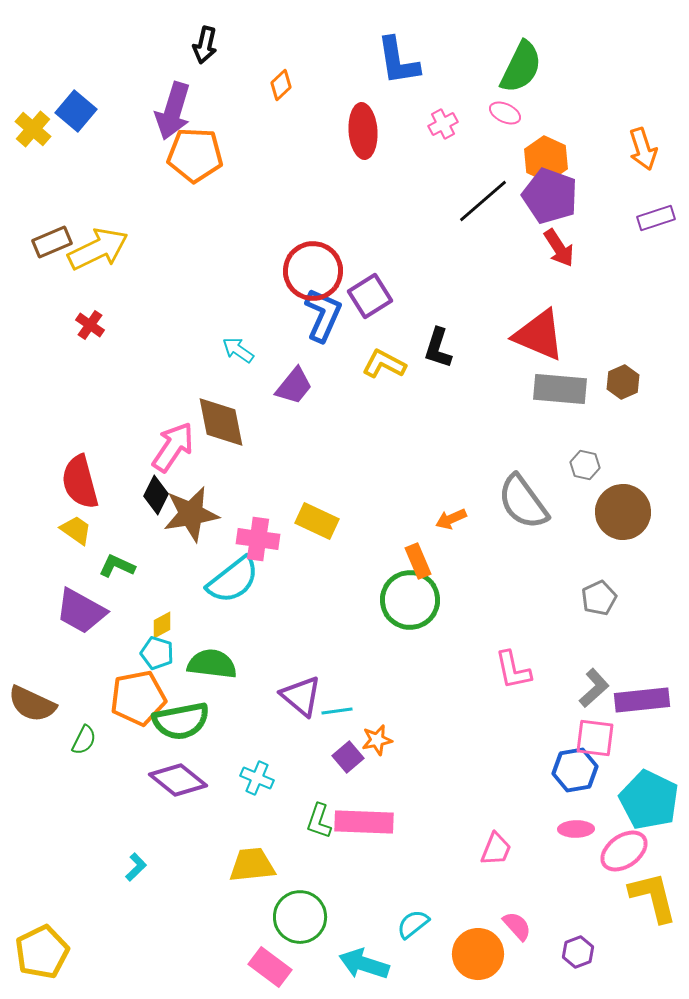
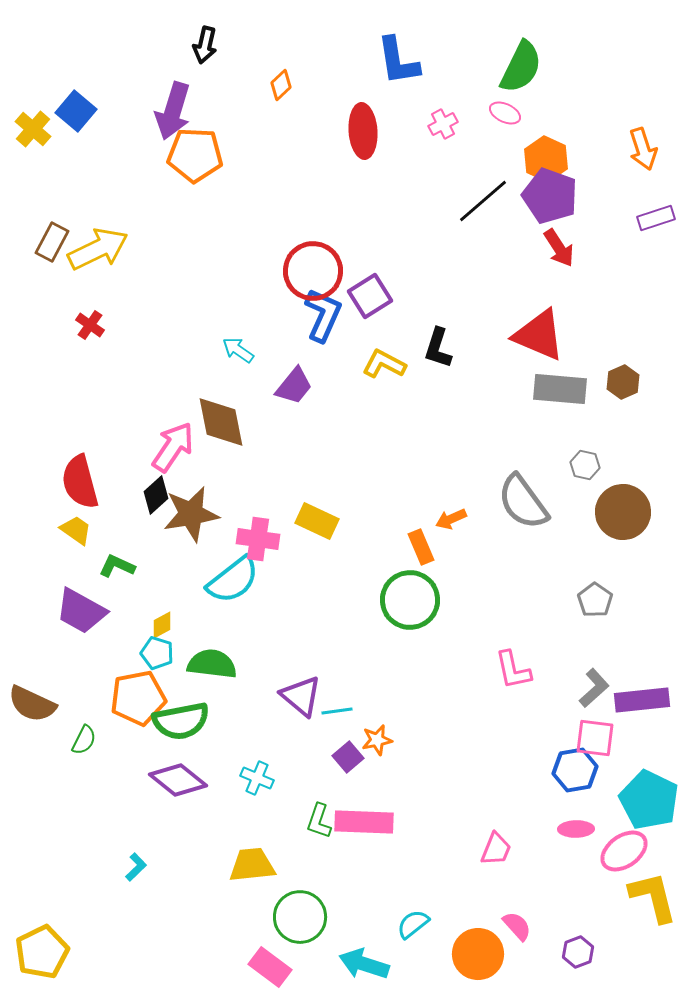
brown rectangle at (52, 242): rotated 39 degrees counterclockwise
black diamond at (156, 495): rotated 21 degrees clockwise
orange rectangle at (418, 561): moved 3 px right, 14 px up
gray pentagon at (599, 598): moved 4 px left, 2 px down; rotated 12 degrees counterclockwise
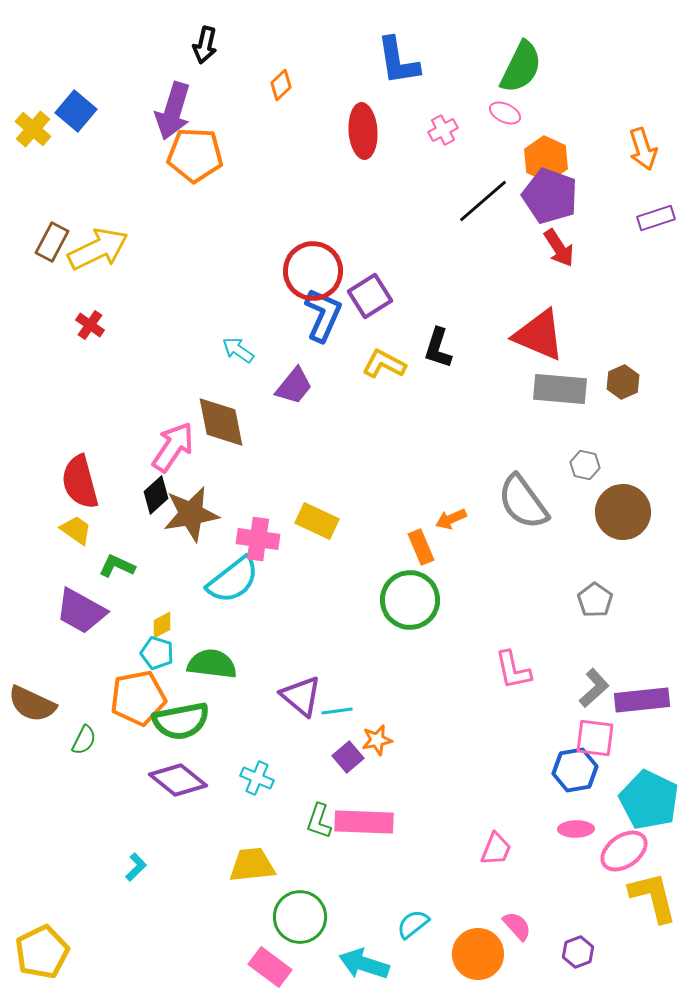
pink cross at (443, 124): moved 6 px down
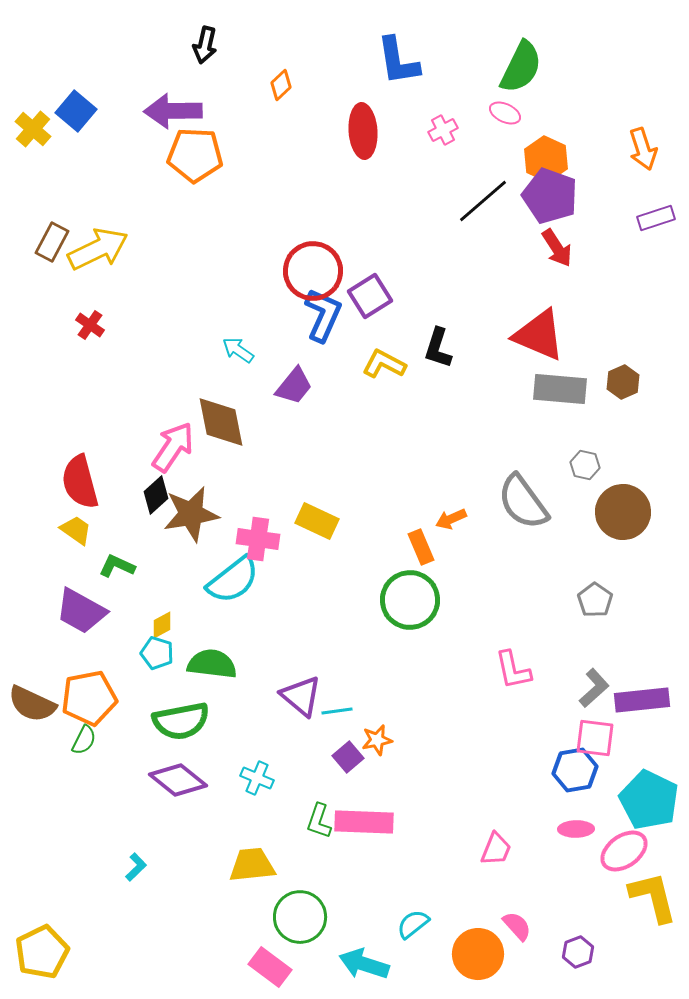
purple arrow at (173, 111): rotated 72 degrees clockwise
red arrow at (559, 248): moved 2 px left
orange pentagon at (138, 698): moved 49 px left
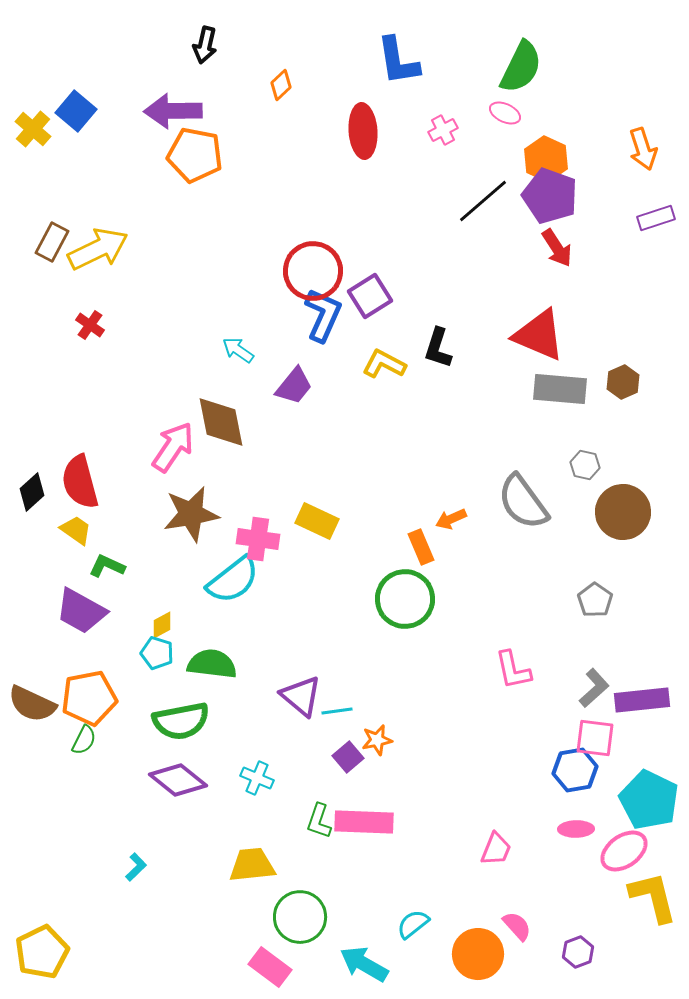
orange pentagon at (195, 155): rotated 8 degrees clockwise
black diamond at (156, 495): moved 124 px left, 3 px up
green L-shape at (117, 566): moved 10 px left
green circle at (410, 600): moved 5 px left, 1 px up
cyan arrow at (364, 964): rotated 12 degrees clockwise
